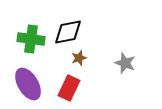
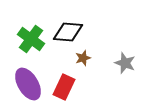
black diamond: rotated 16 degrees clockwise
green cross: rotated 28 degrees clockwise
brown star: moved 4 px right
red rectangle: moved 5 px left, 1 px up
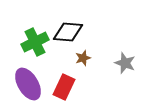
green cross: moved 4 px right, 3 px down; rotated 28 degrees clockwise
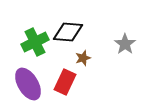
gray star: moved 19 px up; rotated 15 degrees clockwise
red rectangle: moved 1 px right, 5 px up
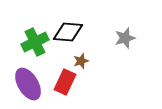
gray star: moved 6 px up; rotated 20 degrees clockwise
brown star: moved 2 px left, 3 px down
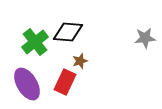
gray star: moved 20 px right; rotated 10 degrees clockwise
green cross: rotated 12 degrees counterclockwise
brown star: moved 1 px left
purple ellipse: moved 1 px left
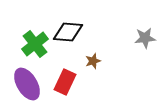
green cross: moved 2 px down
brown star: moved 13 px right
